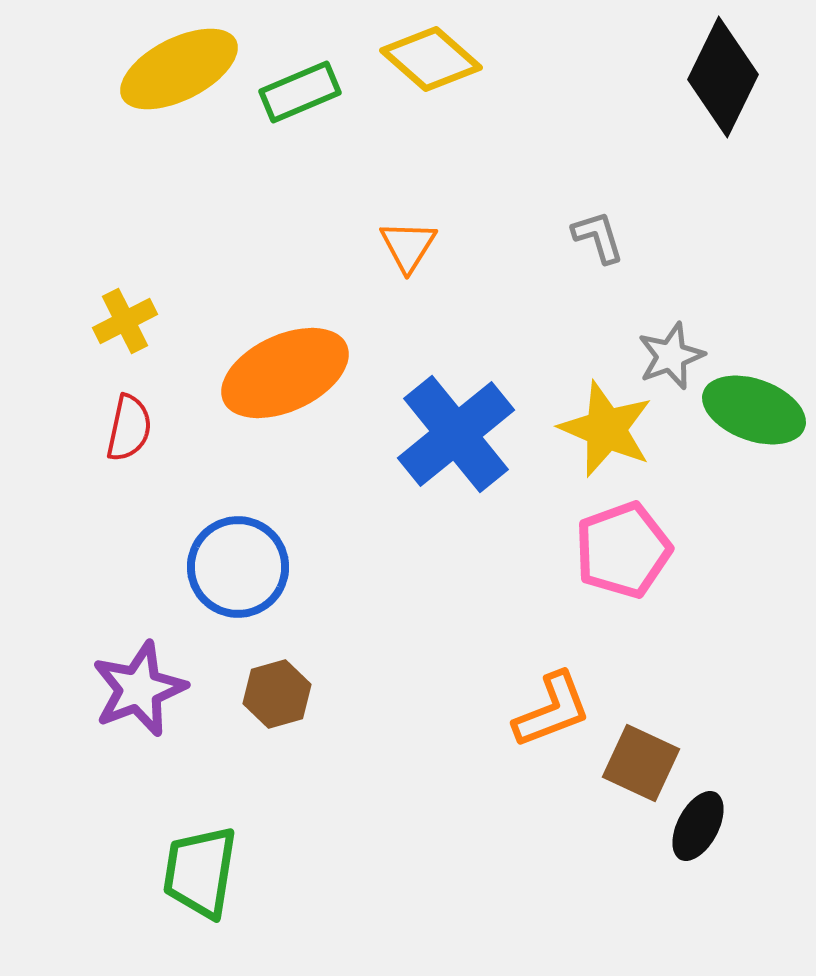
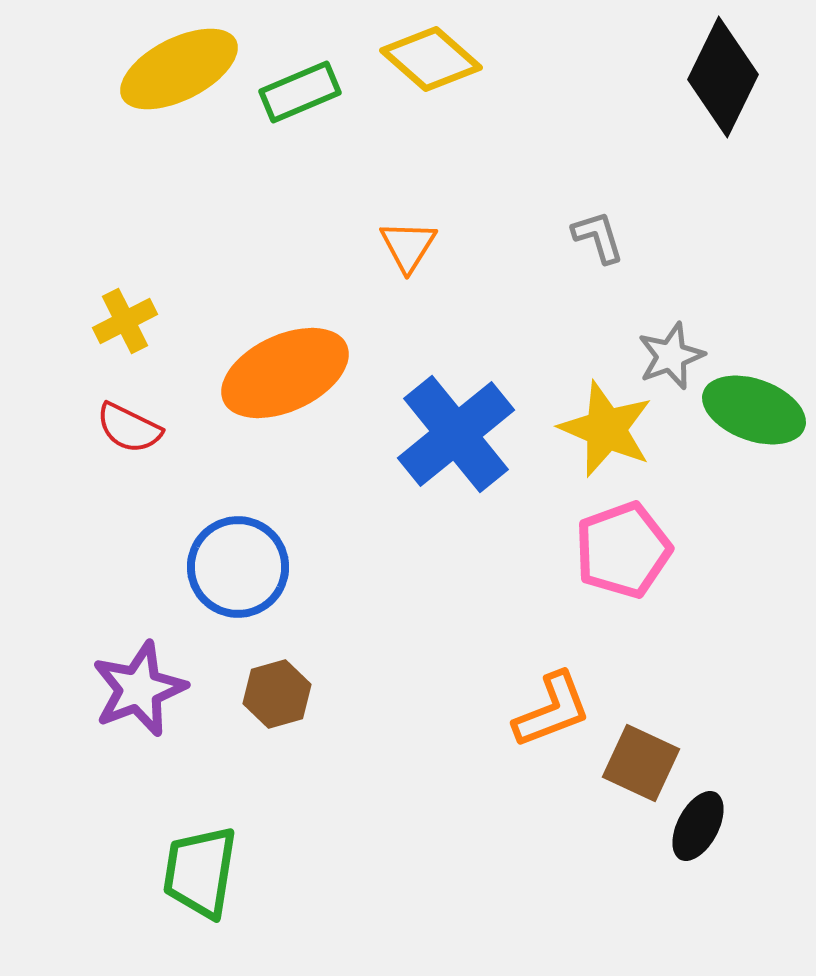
red semicircle: rotated 104 degrees clockwise
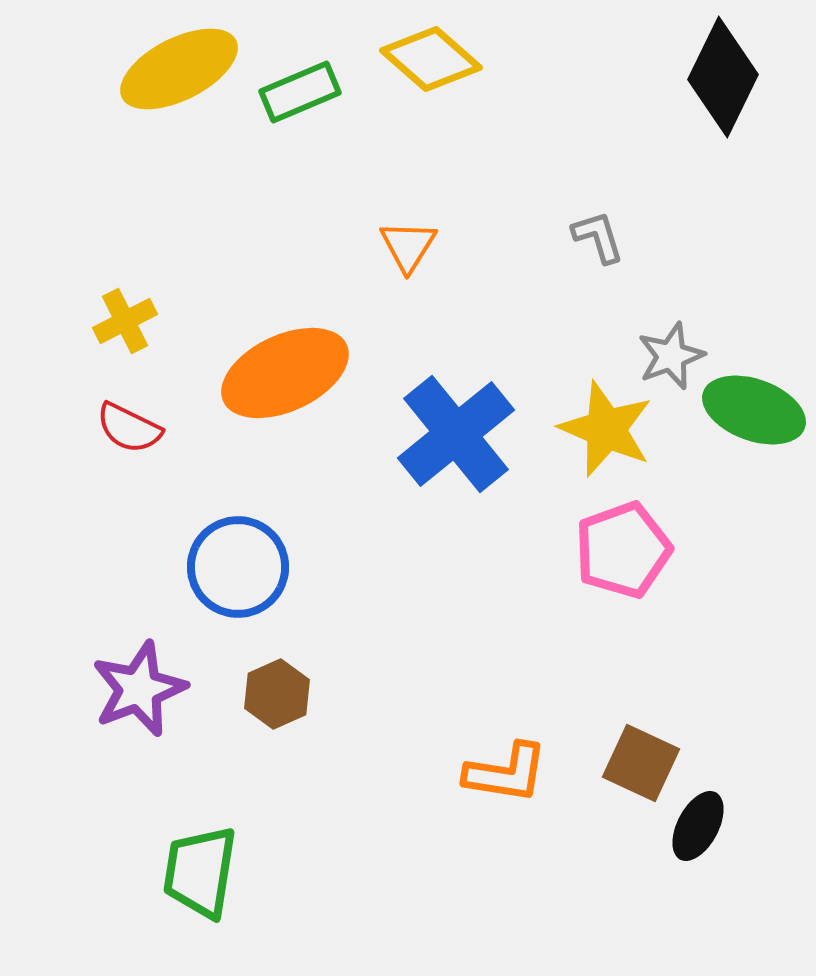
brown hexagon: rotated 8 degrees counterclockwise
orange L-shape: moved 46 px left, 63 px down; rotated 30 degrees clockwise
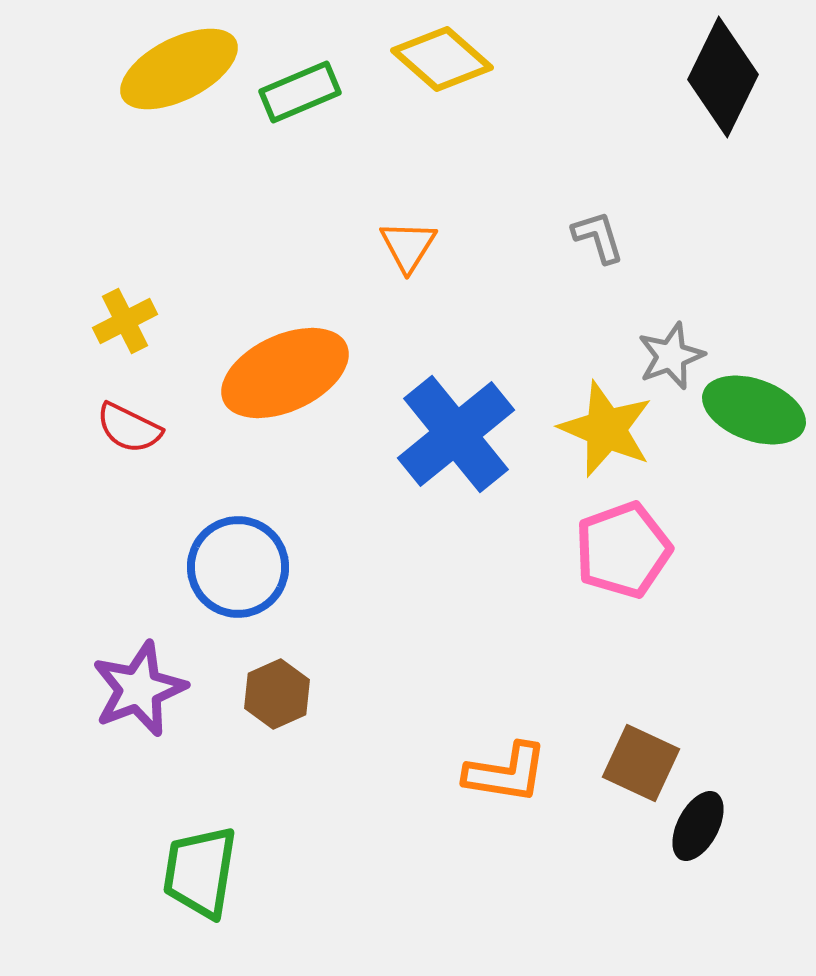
yellow diamond: moved 11 px right
